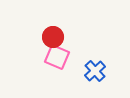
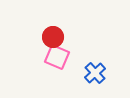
blue cross: moved 2 px down
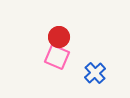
red circle: moved 6 px right
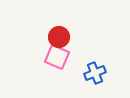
blue cross: rotated 20 degrees clockwise
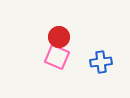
blue cross: moved 6 px right, 11 px up; rotated 15 degrees clockwise
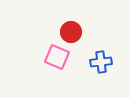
red circle: moved 12 px right, 5 px up
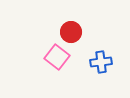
pink square: rotated 15 degrees clockwise
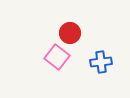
red circle: moved 1 px left, 1 px down
